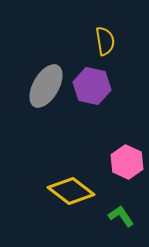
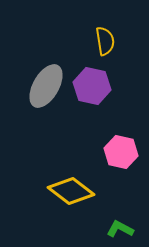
pink hexagon: moved 6 px left, 10 px up; rotated 12 degrees counterclockwise
green L-shape: moved 1 px left, 13 px down; rotated 28 degrees counterclockwise
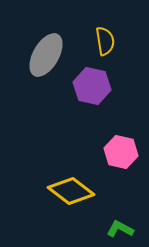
gray ellipse: moved 31 px up
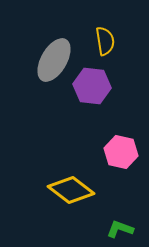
gray ellipse: moved 8 px right, 5 px down
purple hexagon: rotated 6 degrees counterclockwise
yellow diamond: moved 1 px up
green L-shape: rotated 8 degrees counterclockwise
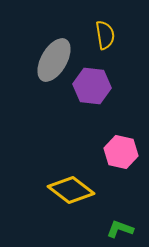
yellow semicircle: moved 6 px up
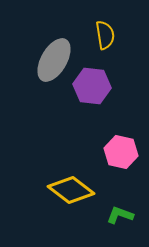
green L-shape: moved 14 px up
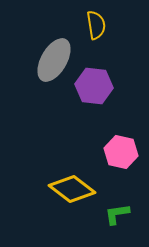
yellow semicircle: moved 9 px left, 10 px up
purple hexagon: moved 2 px right
yellow diamond: moved 1 px right, 1 px up
green L-shape: moved 3 px left, 1 px up; rotated 28 degrees counterclockwise
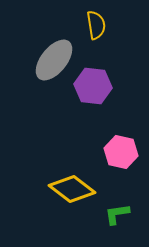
gray ellipse: rotated 9 degrees clockwise
purple hexagon: moved 1 px left
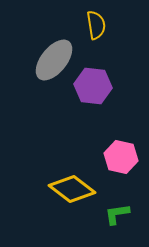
pink hexagon: moved 5 px down
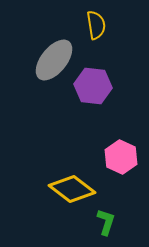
pink hexagon: rotated 12 degrees clockwise
green L-shape: moved 11 px left, 8 px down; rotated 116 degrees clockwise
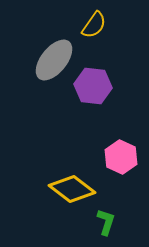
yellow semicircle: moved 2 px left; rotated 44 degrees clockwise
